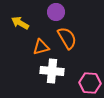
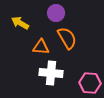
purple circle: moved 1 px down
orange triangle: rotated 18 degrees clockwise
white cross: moved 1 px left, 2 px down
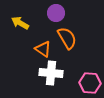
orange triangle: moved 2 px right, 2 px down; rotated 30 degrees clockwise
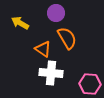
pink hexagon: moved 1 px down
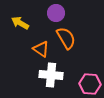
orange semicircle: moved 1 px left
orange triangle: moved 2 px left
white cross: moved 2 px down
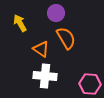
yellow arrow: rotated 30 degrees clockwise
white cross: moved 6 px left, 1 px down
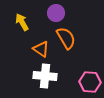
yellow arrow: moved 2 px right, 1 px up
pink hexagon: moved 2 px up
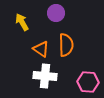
orange semicircle: moved 7 px down; rotated 30 degrees clockwise
pink hexagon: moved 2 px left
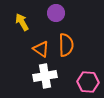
white cross: rotated 15 degrees counterclockwise
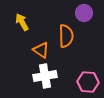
purple circle: moved 28 px right
orange semicircle: moved 9 px up
orange triangle: moved 1 px down
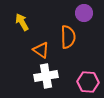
orange semicircle: moved 2 px right, 1 px down
white cross: moved 1 px right
